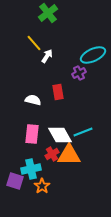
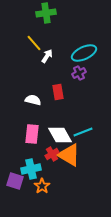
green cross: moved 2 px left; rotated 30 degrees clockwise
cyan ellipse: moved 9 px left, 2 px up
orange triangle: rotated 30 degrees clockwise
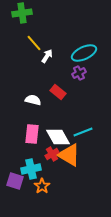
green cross: moved 24 px left
red rectangle: rotated 42 degrees counterclockwise
white diamond: moved 2 px left, 2 px down
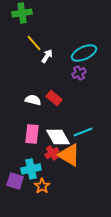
red rectangle: moved 4 px left, 6 px down
red cross: moved 1 px up
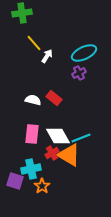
cyan line: moved 2 px left, 6 px down
white diamond: moved 1 px up
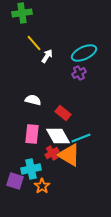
red rectangle: moved 9 px right, 15 px down
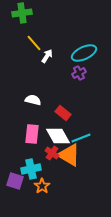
red cross: rotated 24 degrees counterclockwise
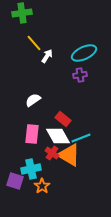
purple cross: moved 1 px right, 2 px down; rotated 16 degrees clockwise
white semicircle: rotated 49 degrees counterclockwise
red rectangle: moved 6 px down
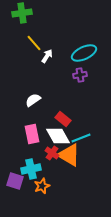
pink rectangle: rotated 18 degrees counterclockwise
orange star: rotated 14 degrees clockwise
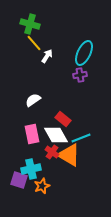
green cross: moved 8 px right, 11 px down; rotated 24 degrees clockwise
cyan ellipse: rotated 40 degrees counterclockwise
white diamond: moved 2 px left, 1 px up
red cross: moved 1 px up
purple square: moved 4 px right, 1 px up
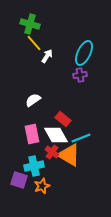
cyan cross: moved 3 px right, 3 px up
